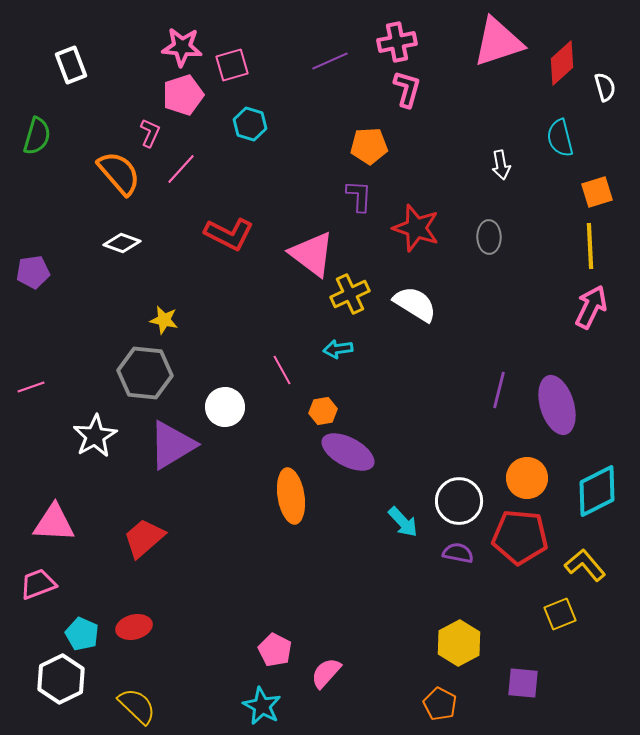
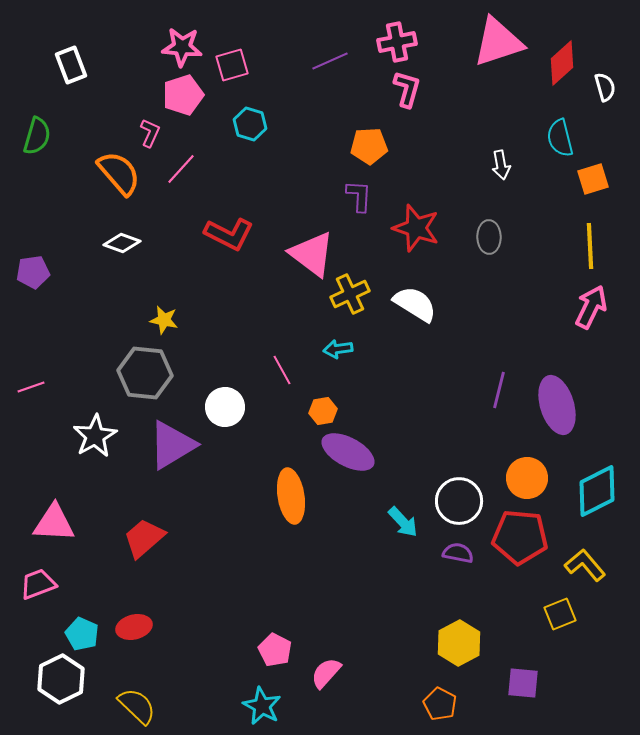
orange square at (597, 192): moved 4 px left, 13 px up
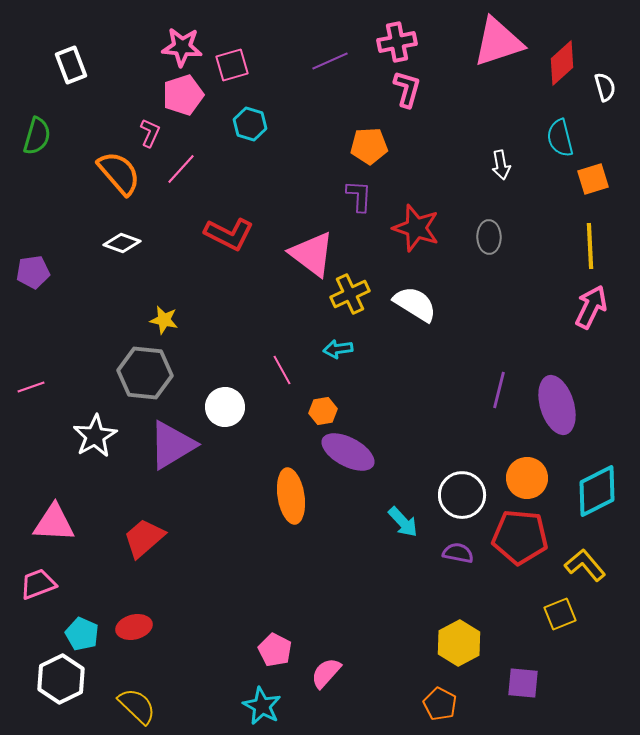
white circle at (459, 501): moved 3 px right, 6 px up
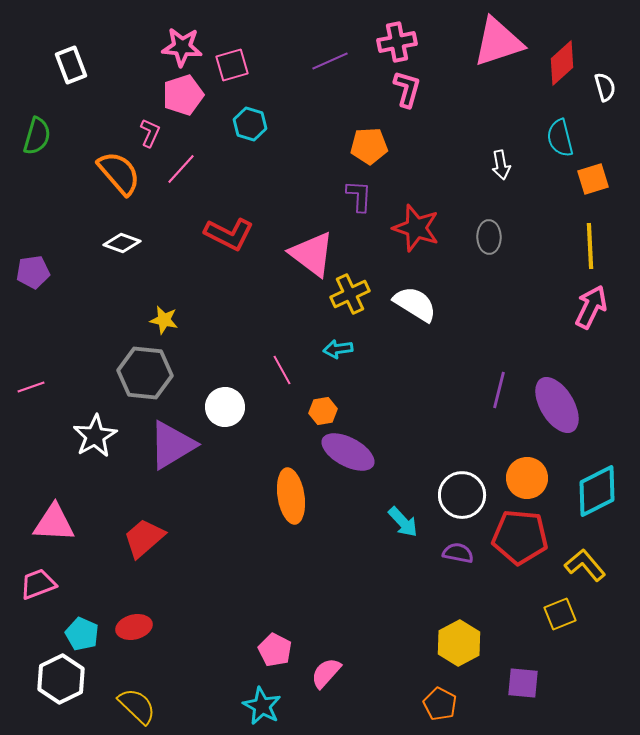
purple ellipse at (557, 405): rotated 14 degrees counterclockwise
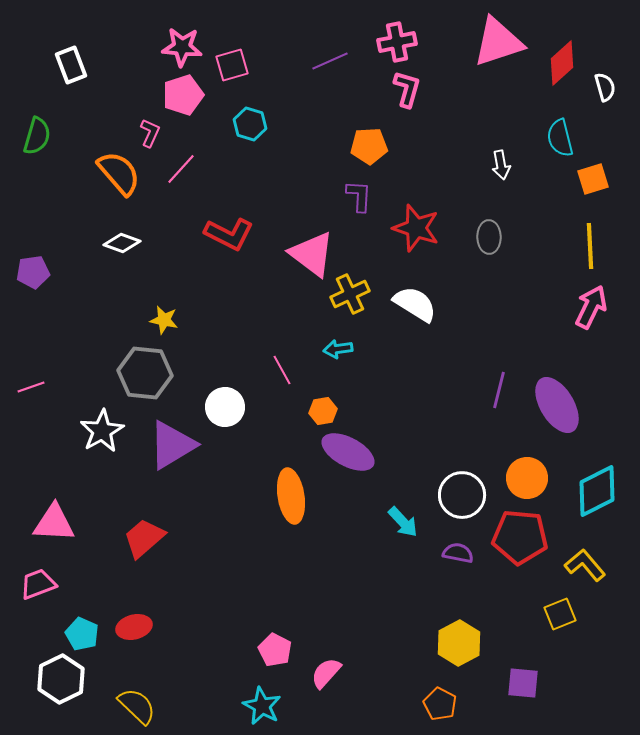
white star at (95, 436): moved 7 px right, 5 px up
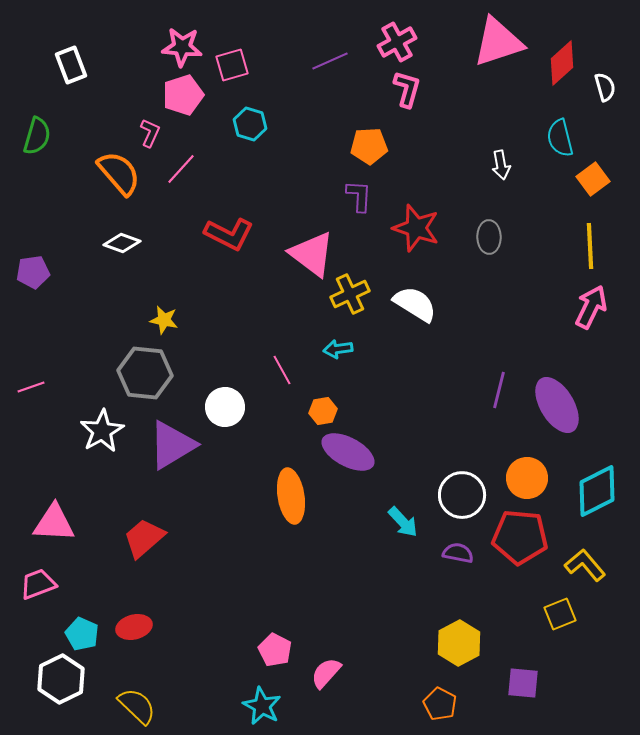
pink cross at (397, 42): rotated 18 degrees counterclockwise
orange square at (593, 179): rotated 20 degrees counterclockwise
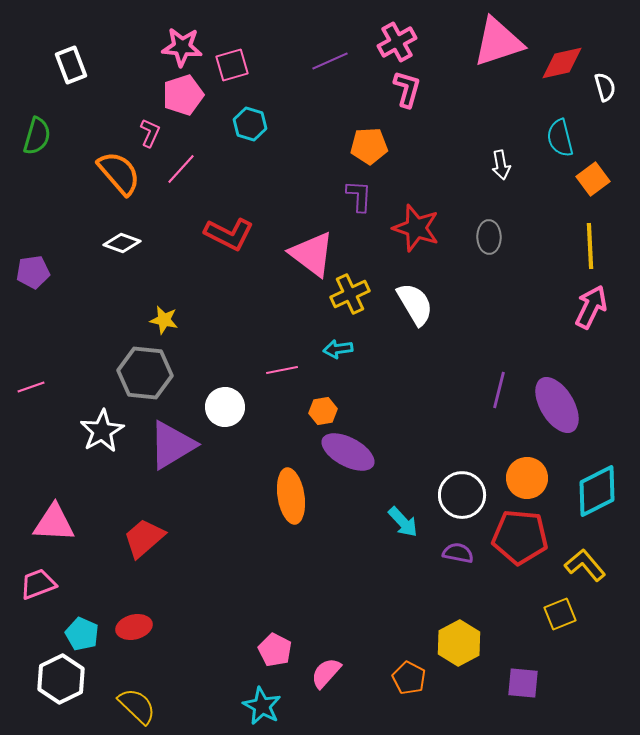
red diamond at (562, 63): rotated 30 degrees clockwise
white semicircle at (415, 304): rotated 27 degrees clockwise
pink line at (282, 370): rotated 72 degrees counterclockwise
orange pentagon at (440, 704): moved 31 px left, 26 px up
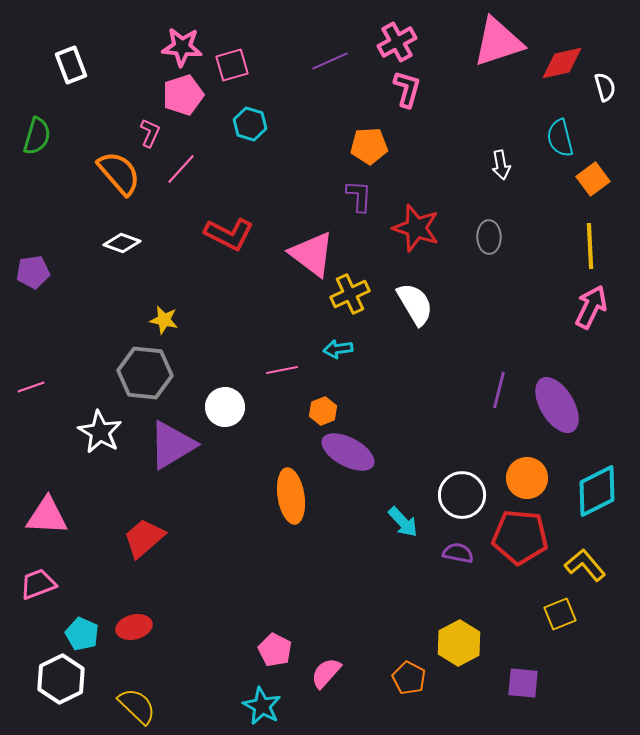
orange hexagon at (323, 411): rotated 12 degrees counterclockwise
white star at (102, 431): moved 2 px left, 1 px down; rotated 12 degrees counterclockwise
pink triangle at (54, 523): moved 7 px left, 7 px up
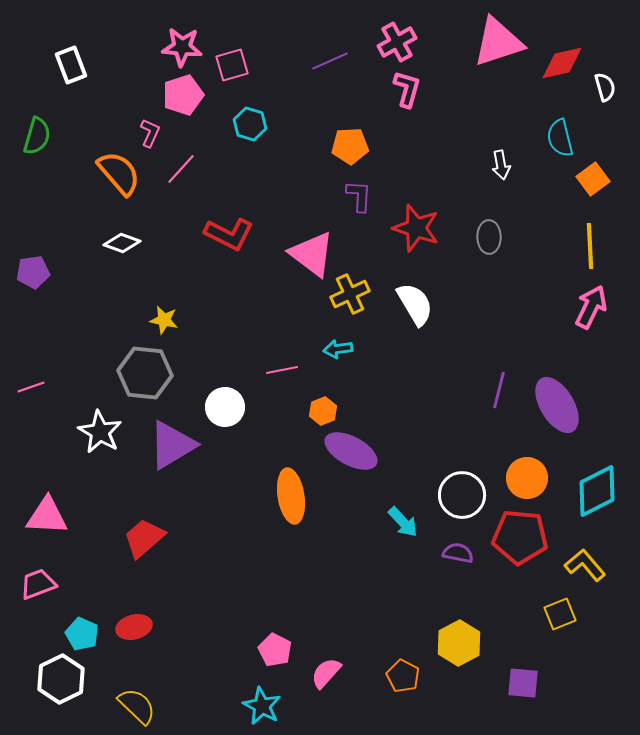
orange pentagon at (369, 146): moved 19 px left
purple ellipse at (348, 452): moved 3 px right, 1 px up
orange pentagon at (409, 678): moved 6 px left, 2 px up
